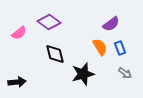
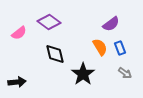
black star: rotated 20 degrees counterclockwise
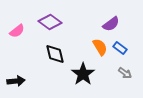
purple diamond: moved 1 px right
pink semicircle: moved 2 px left, 2 px up
blue rectangle: rotated 32 degrees counterclockwise
black arrow: moved 1 px left, 1 px up
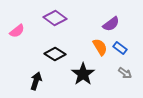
purple diamond: moved 5 px right, 4 px up
black diamond: rotated 45 degrees counterclockwise
black arrow: moved 20 px right; rotated 66 degrees counterclockwise
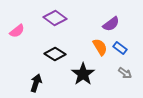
black arrow: moved 2 px down
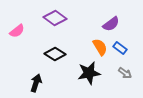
black star: moved 6 px right, 1 px up; rotated 25 degrees clockwise
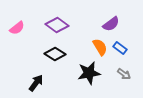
purple diamond: moved 2 px right, 7 px down
pink semicircle: moved 3 px up
gray arrow: moved 1 px left, 1 px down
black arrow: rotated 18 degrees clockwise
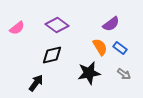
black diamond: moved 3 px left, 1 px down; rotated 45 degrees counterclockwise
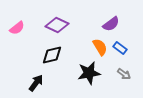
purple diamond: rotated 10 degrees counterclockwise
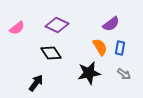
blue rectangle: rotated 64 degrees clockwise
black diamond: moved 1 px left, 2 px up; rotated 70 degrees clockwise
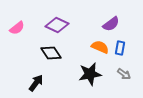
orange semicircle: rotated 36 degrees counterclockwise
black star: moved 1 px right, 1 px down
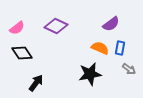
purple diamond: moved 1 px left, 1 px down
orange semicircle: moved 1 px down
black diamond: moved 29 px left
gray arrow: moved 5 px right, 5 px up
